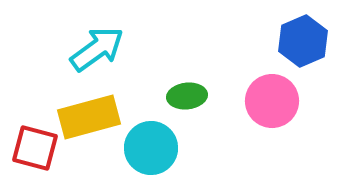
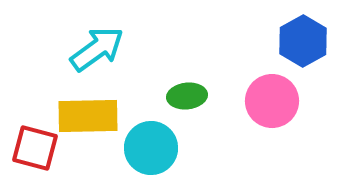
blue hexagon: rotated 6 degrees counterclockwise
yellow rectangle: moved 1 px left, 1 px up; rotated 14 degrees clockwise
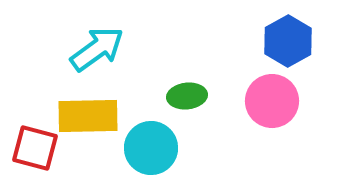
blue hexagon: moved 15 px left
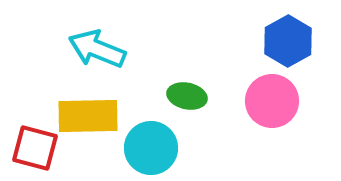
cyan arrow: rotated 122 degrees counterclockwise
green ellipse: rotated 18 degrees clockwise
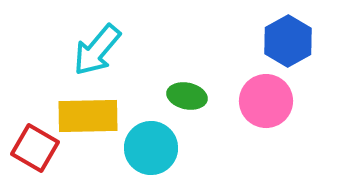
cyan arrow: moved 1 px down; rotated 72 degrees counterclockwise
pink circle: moved 6 px left
red square: rotated 15 degrees clockwise
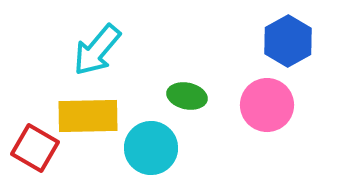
pink circle: moved 1 px right, 4 px down
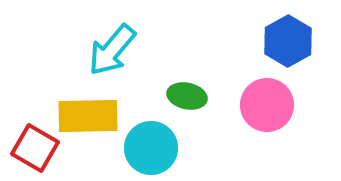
cyan arrow: moved 15 px right
